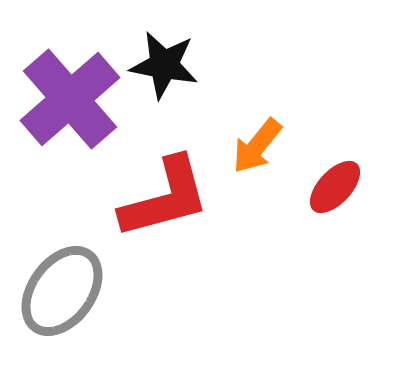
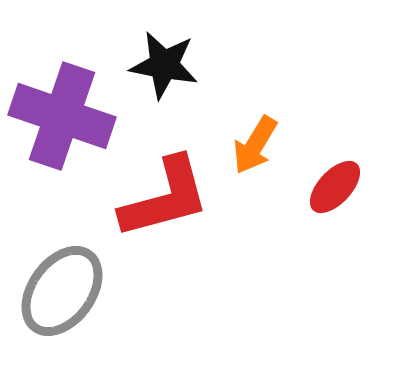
purple cross: moved 8 px left, 17 px down; rotated 30 degrees counterclockwise
orange arrow: moved 2 px left, 1 px up; rotated 8 degrees counterclockwise
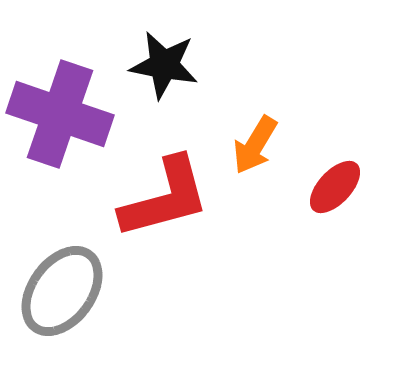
purple cross: moved 2 px left, 2 px up
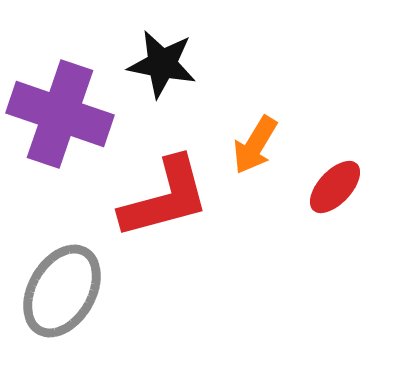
black star: moved 2 px left, 1 px up
gray ellipse: rotated 6 degrees counterclockwise
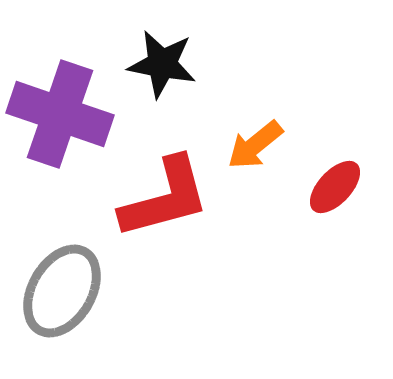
orange arrow: rotated 20 degrees clockwise
